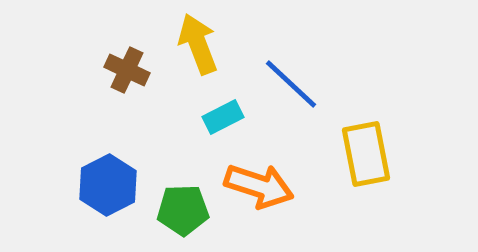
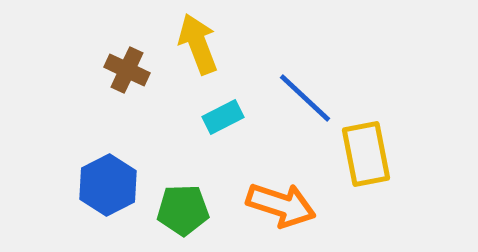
blue line: moved 14 px right, 14 px down
orange arrow: moved 22 px right, 19 px down
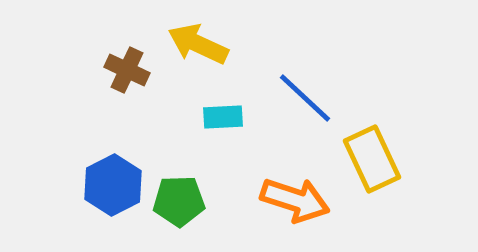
yellow arrow: rotated 44 degrees counterclockwise
cyan rectangle: rotated 24 degrees clockwise
yellow rectangle: moved 6 px right, 5 px down; rotated 14 degrees counterclockwise
blue hexagon: moved 5 px right
orange arrow: moved 14 px right, 5 px up
green pentagon: moved 4 px left, 9 px up
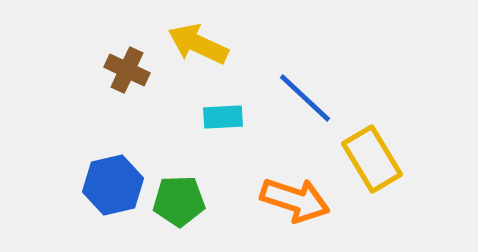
yellow rectangle: rotated 6 degrees counterclockwise
blue hexagon: rotated 14 degrees clockwise
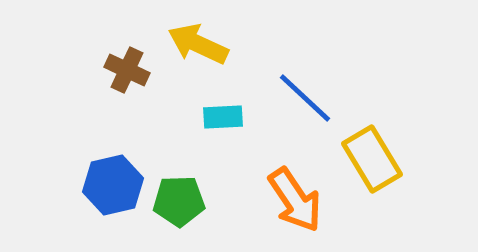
orange arrow: rotated 38 degrees clockwise
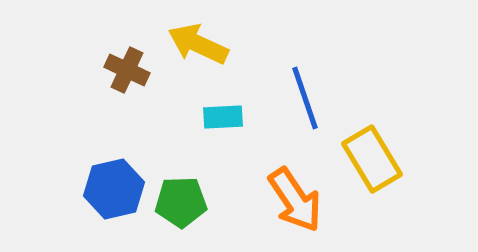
blue line: rotated 28 degrees clockwise
blue hexagon: moved 1 px right, 4 px down
green pentagon: moved 2 px right, 1 px down
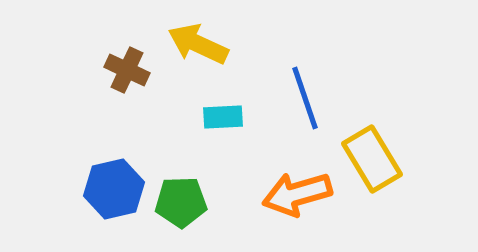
orange arrow: moved 2 px right, 6 px up; rotated 108 degrees clockwise
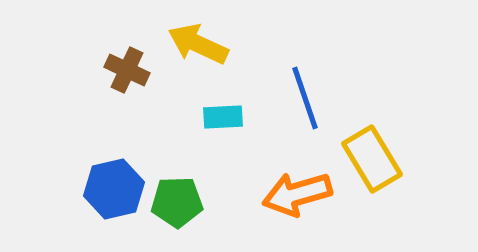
green pentagon: moved 4 px left
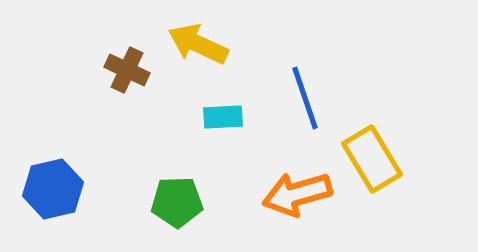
blue hexagon: moved 61 px left
